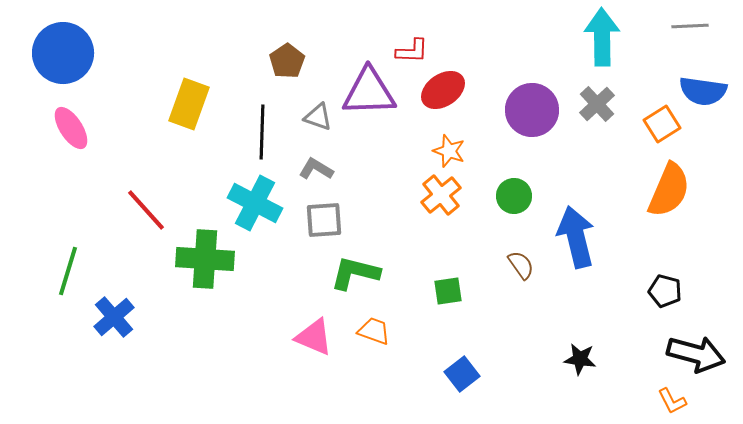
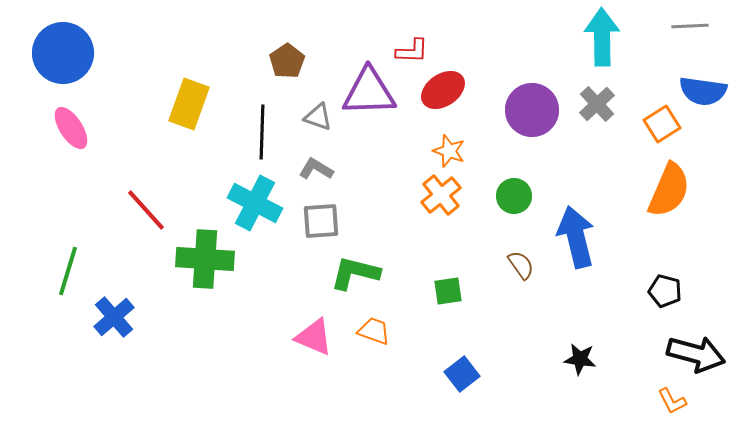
gray square: moved 3 px left, 1 px down
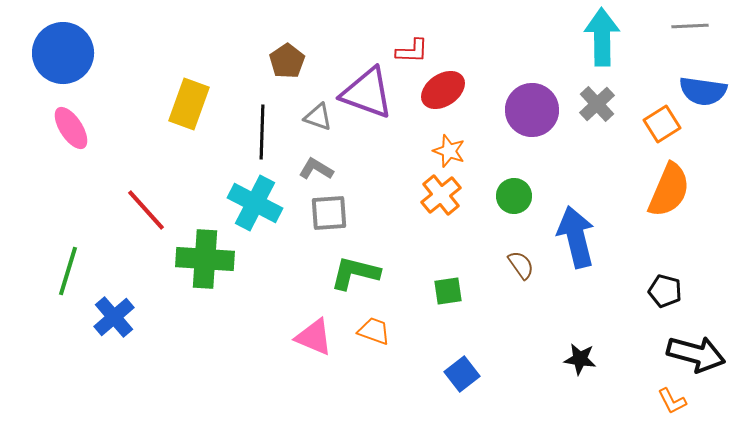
purple triangle: moved 2 px left, 1 px down; rotated 22 degrees clockwise
gray square: moved 8 px right, 8 px up
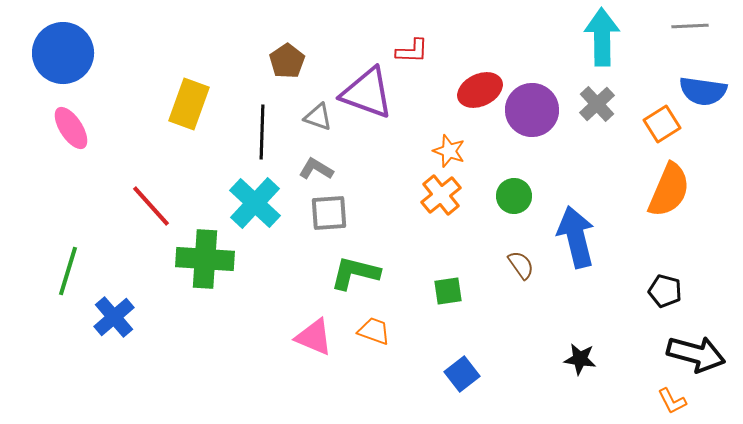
red ellipse: moved 37 px right; rotated 9 degrees clockwise
cyan cross: rotated 16 degrees clockwise
red line: moved 5 px right, 4 px up
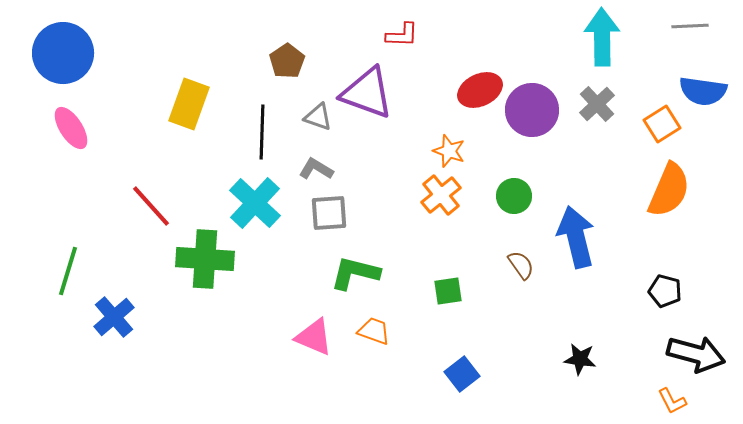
red L-shape: moved 10 px left, 16 px up
